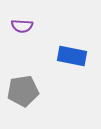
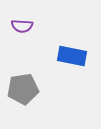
gray pentagon: moved 2 px up
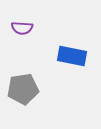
purple semicircle: moved 2 px down
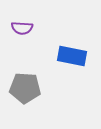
gray pentagon: moved 2 px right, 1 px up; rotated 12 degrees clockwise
